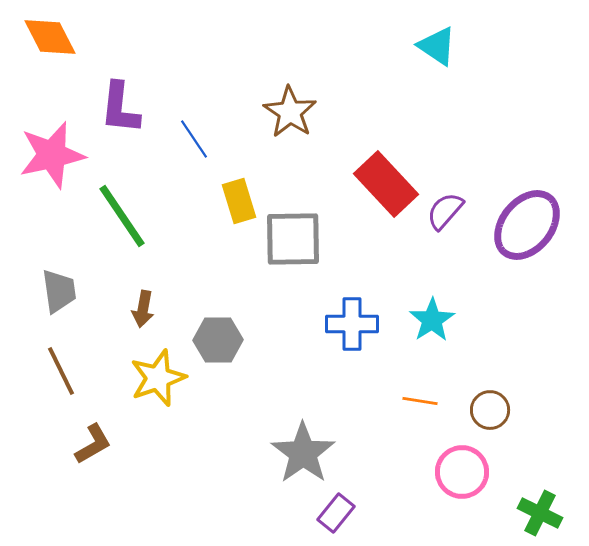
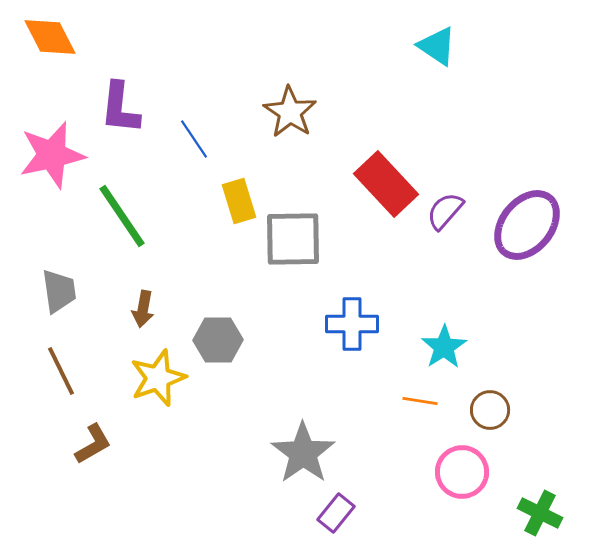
cyan star: moved 12 px right, 27 px down
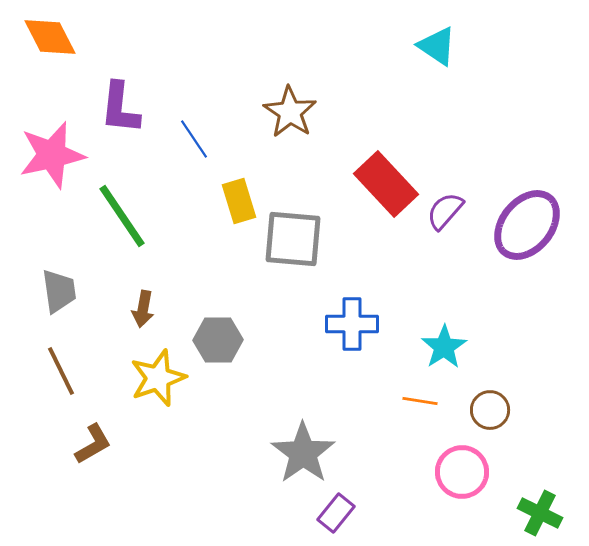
gray square: rotated 6 degrees clockwise
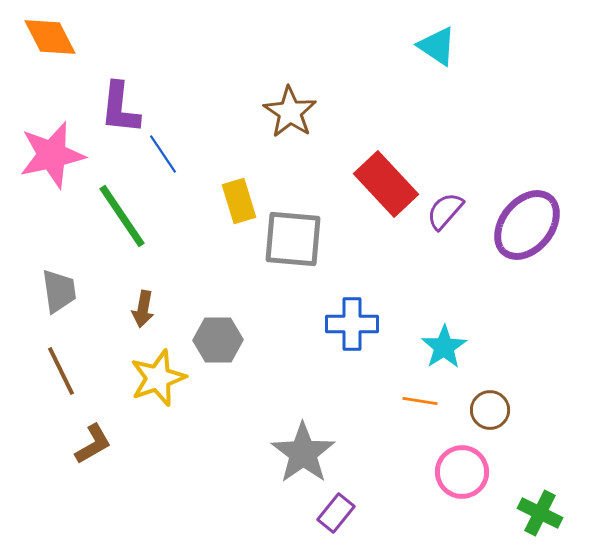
blue line: moved 31 px left, 15 px down
